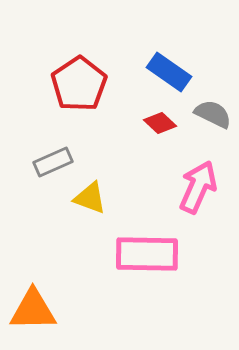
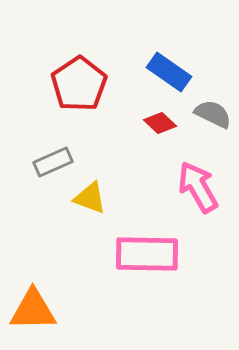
pink arrow: rotated 54 degrees counterclockwise
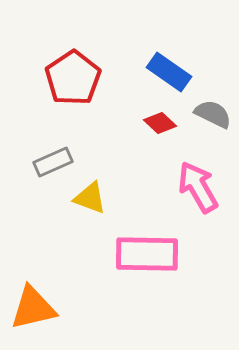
red pentagon: moved 6 px left, 6 px up
orange triangle: moved 2 px up; rotated 12 degrees counterclockwise
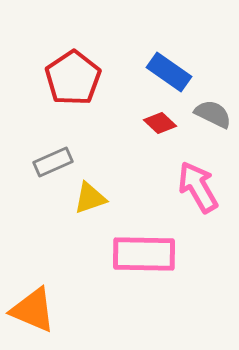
yellow triangle: rotated 39 degrees counterclockwise
pink rectangle: moved 3 px left
orange triangle: moved 2 px down; rotated 36 degrees clockwise
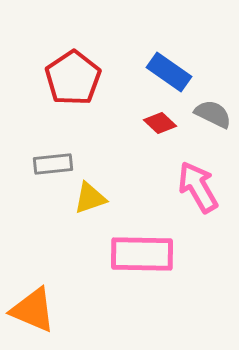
gray rectangle: moved 2 px down; rotated 18 degrees clockwise
pink rectangle: moved 2 px left
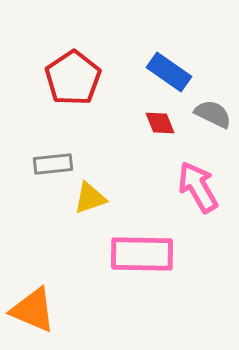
red diamond: rotated 24 degrees clockwise
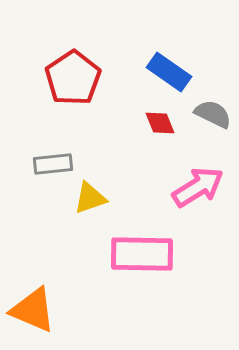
pink arrow: rotated 88 degrees clockwise
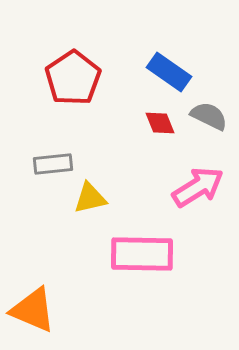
gray semicircle: moved 4 px left, 2 px down
yellow triangle: rotated 6 degrees clockwise
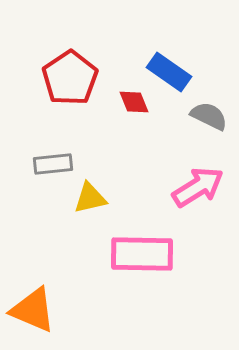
red pentagon: moved 3 px left
red diamond: moved 26 px left, 21 px up
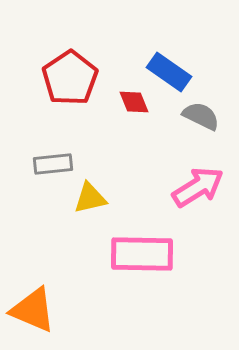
gray semicircle: moved 8 px left
